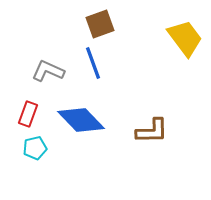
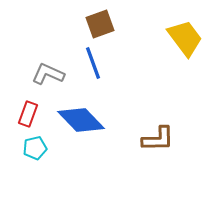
gray L-shape: moved 3 px down
brown L-shape: moved 6 px right, 8 px down
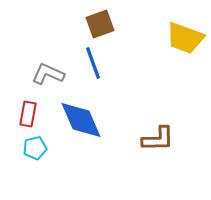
yellow trapezoid: rotated 147 degrees clockwise
red rectangle: rotated 10 degrees counterclockwise
blue diamond: rotated 21 degrees clockwise
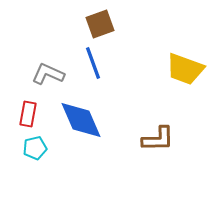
yellow trapezoid: moved 31 px down
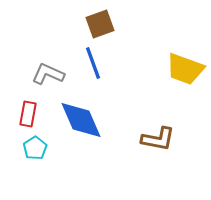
brown L-shape: rotated 12 degrees clockwise
cyan pentagon: rotated 20 degrees counterclockwise
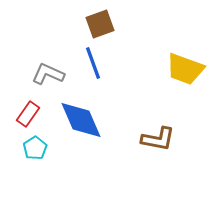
red rectangle: rotated 25 degrees clockwise
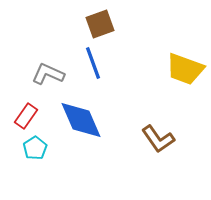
red rectangle: moved 2 px left, 2 px down
brown L-shape: rotated 44 degrees clockwise
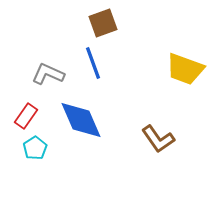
brown square: moved 3 px right, 1 px up
